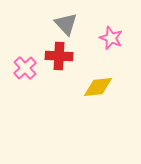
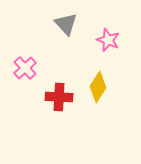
pink star: moved 3 px left, 2 px down
red cross: moved 41 px down
yellow diamond: rotated 52 degrees counterclockwise
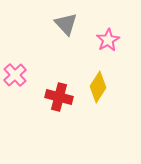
pink star: rotated 20 degrees clockwise
pink cross: moved 10 px left, 7 px down
red cross: rotated 12 degrees clockwise
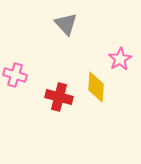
pink star: moved 12 px right, 19 px down
pink cross: rotated 30 degrees counterclockwise
yellow diamond: moved 2 px left; rotated 28 degrees counterclockwise
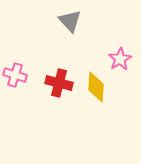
gray triangle: moved 4 px right, 3 px up
red cross: moved 14 px up
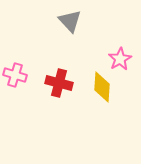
yellow diamond: moved 6 px right
